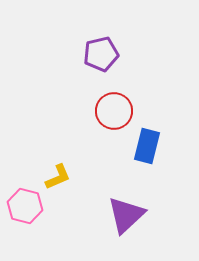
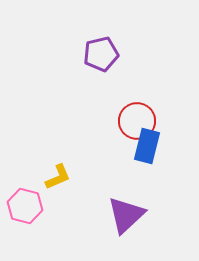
red circle: moved 23 px right, 10 px down
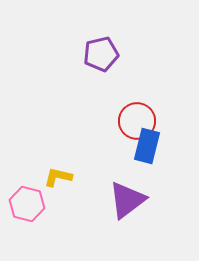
yellow L-shape: rotated 144 degrees counterclockwise
pink hexagon: moved 2 px right, 2 px up
purple triangle: moved 1 px right, 15 px up; rotated 6 degrees clockwise
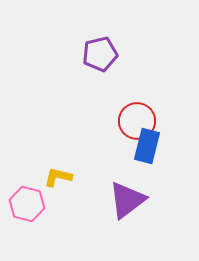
purple pentagon: moved 1 px left
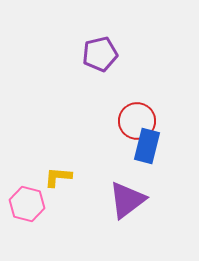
yellow L-shape: rotated 8 degrees counterclockwise
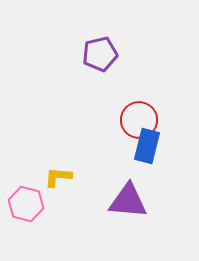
red circle: moved 2 px right, 1 px up
purple triangle: moved 1 px right, 1 px down; rotated 42 degrees clockwise
pink hexagon: moved 1 px left
